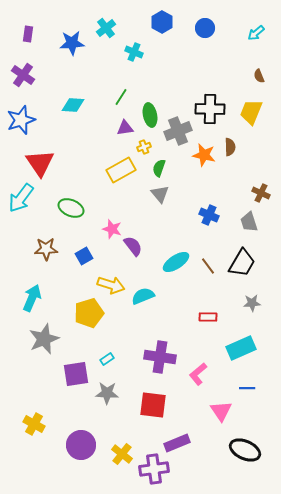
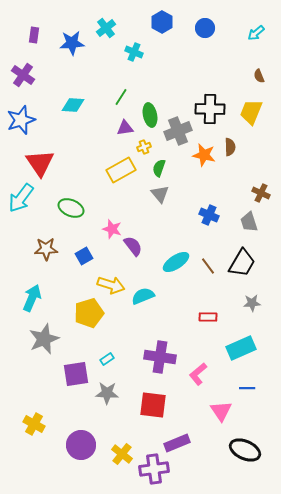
purple rectangle at (28, 34): moved 6 px right, 1 px down
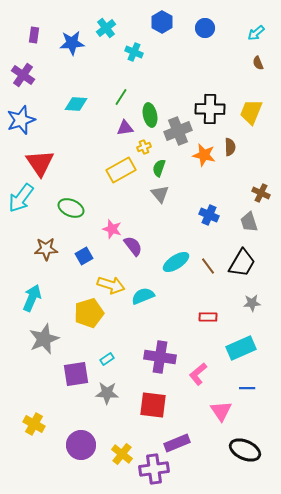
brown semicircle at (259, 76): moved 1 px left, 13 px up
cyan diamond at (73, 105): moved 3 px right, 1 px up
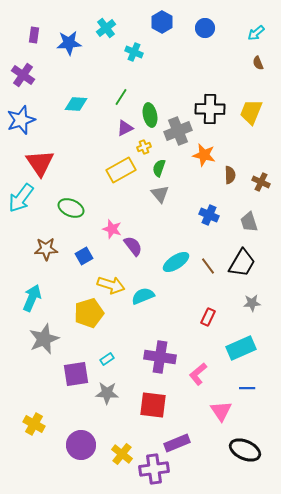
blue star at (72, 43): moved 3 px left
purple triangle at (125, 128): rotated 18 degrees counterclockwise
brown semicircle at (230, 147): moved 28 px down
brown cross at (261, 193): moved 11 px up
red rectangle at (208, 317): rotated 66 degrees counterclockwise
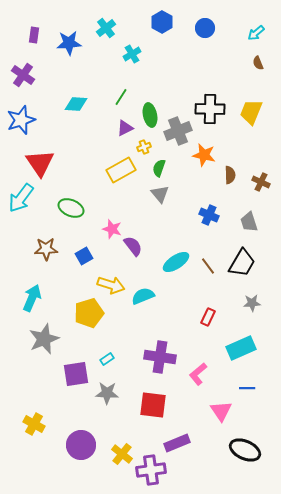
cyan cross at (134, 52): moved 2 px left, 2 px down; rotated 36 degrees clockwise
purple cross at (154, 469): moved 3 px left, 1 px down
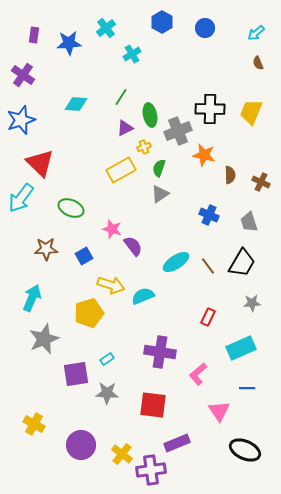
red triangle at (40, 163): rotated 12 degrees counterclockwise
gray triangle at (160, 194): rotated 36 degrees clockwise
purple cross at (160, 357): moved 5 px up
pink triangle at (221, 411): moved 2 px left
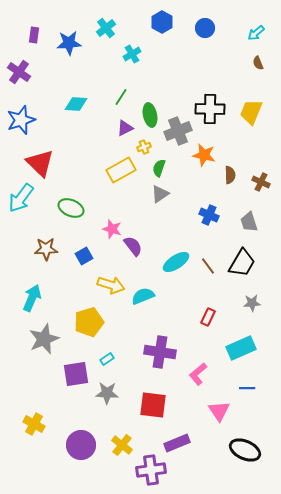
purple cross at (23, 75): moved 4 px left, 3 px up
yellow pentagon at (89, 313): moved 9 px down
yellow cross at (122, 454): moved 9 px up
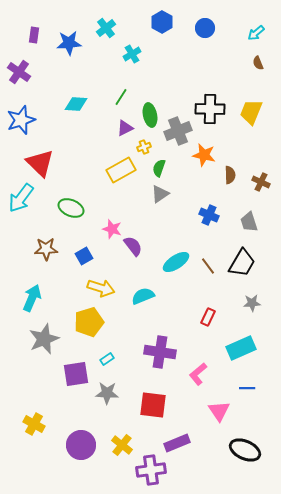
yellow arrow at (111, 285): moved 10 px left, 3 px down
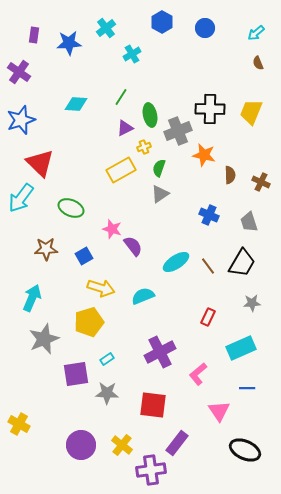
purple cross at (160, 352): rotated 36 degrees counterclockwise
yellow cross at (34, 424): moved 15 px left
purple rectangle at (177, 443): rotated 30 degrees counterclockwise
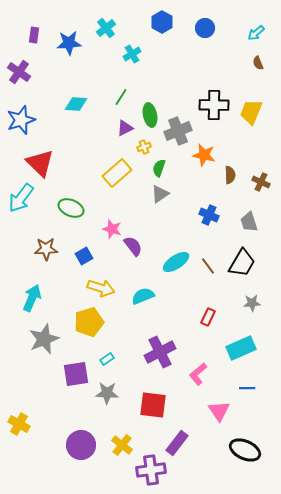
black cross at (210, 109): moved 4 px right, 4 px up
yellow rectangle at (121, 170): moved 4 px left, 3 px down; rotated 12 degrees counterclockwise
